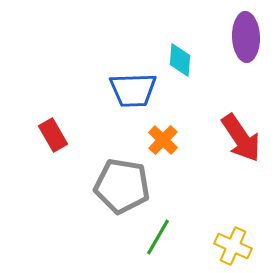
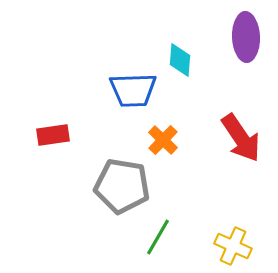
red rectangle: rotated 68 degrees counterclockwise
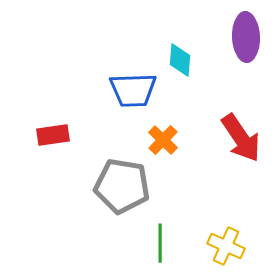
green line: moved 2 px right, 6 px down; rotated 30 degrees counterclockwise
yellow cross: moved 7 px left
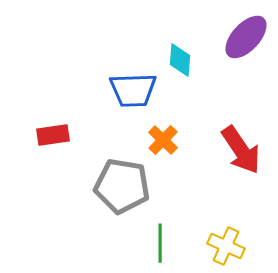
purple ellipse: rotated 45 degrees clockwise
red arrow: moved 12 px down
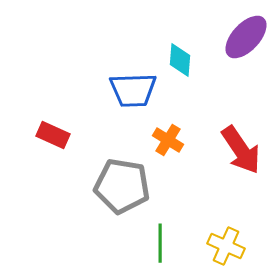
red rectangle: rotated 32 degrees clockwise
orange cross: moved 5 px right; rotated 12 degrees counterclockwise
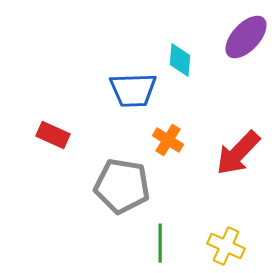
red arrow: moved 3 px left, 3 px down; rotated 78 degrees clockwise
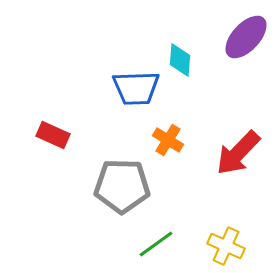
blue trapezoid: moved 3 px right, 2 px up
gray pentagon: rotated 8 degrees counterclockwise
green line: moved 4 px left, 1 px down; rotated 54 degrees clockwise
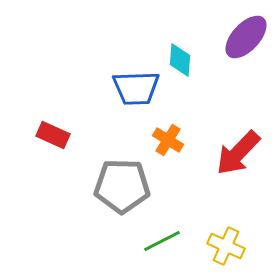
green line: moved 6 px right, 3 px up; rotated 9 degrees clockwise
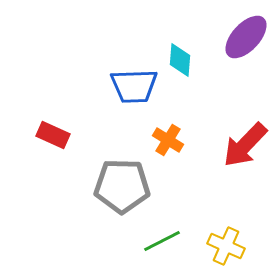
blue trapezoid: moved 2 px left, 2 px up
red arrow: moved 7 px right, 8 px up
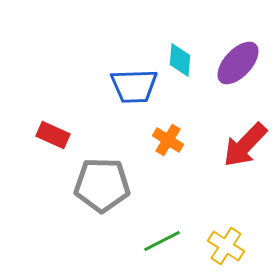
purple ellipse: moved 8 px left, 26 px down
gray pentagon: moved 20 px left, 1 px up
yellow cross: rotated 9 degrees clockwise
